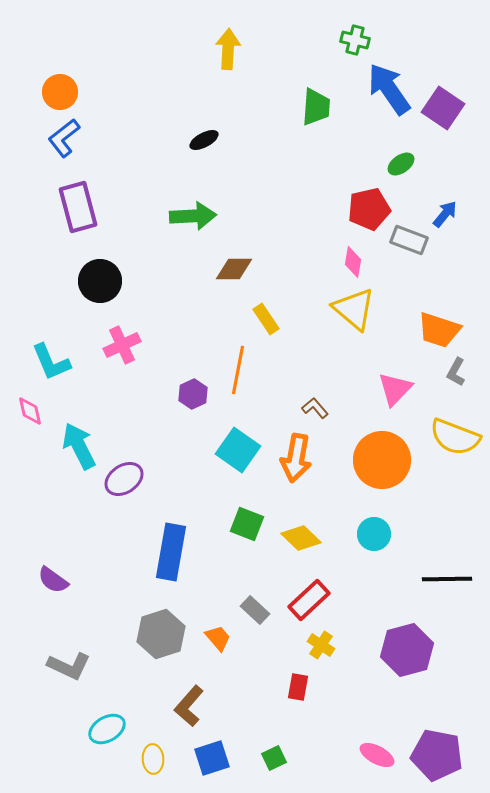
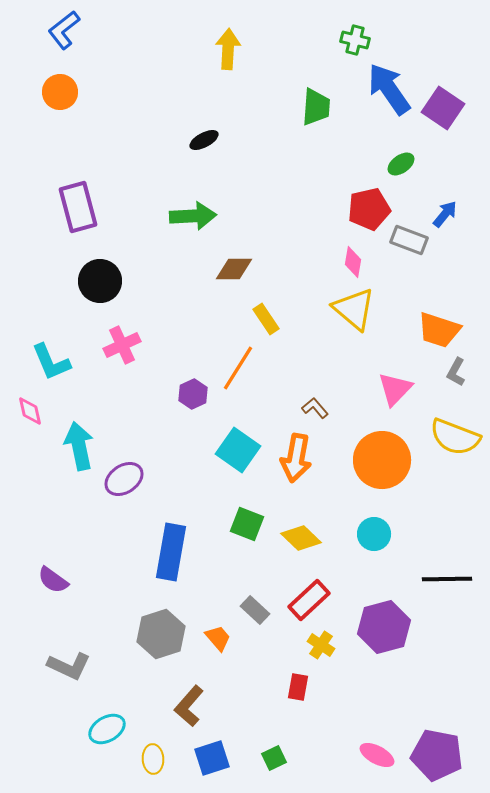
blue L-shape at (64, 138): moved 108 px up
orange line at (238, 370): moved 2 px up; rotated 21 degrees clockwise
cyan arrow at (79, 446): rotated 15 degrees clockwise
purple hexagon at (407, 650): moved 23 px left, 23 px up
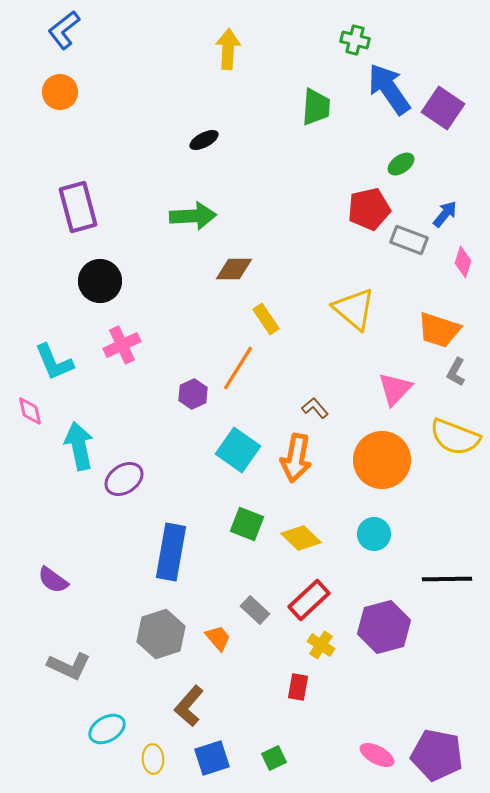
pink diamond at (353, 262): moved 110 px right; rotated 8 degrees clockwise
cyan L-shape at (51, 362): moved 3 px right
